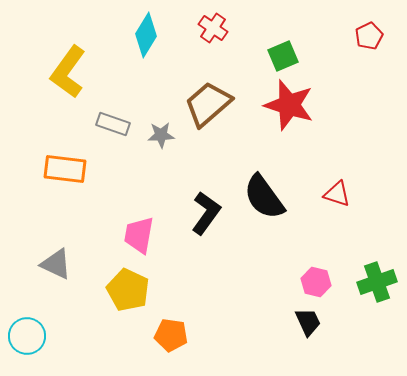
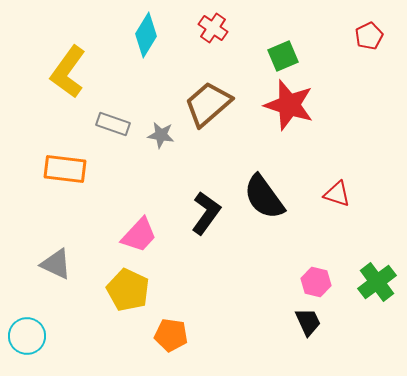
gray star: rotated 12 degrees clockwise
pink trapezoid: rotated 147 degrees counterclockwise
green cross: rotated 18 degrees counterclockwise
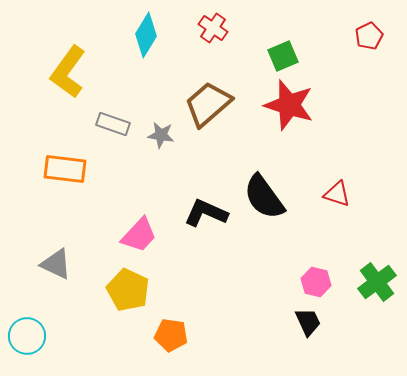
black L-shape: rotated 102 degrees counterclockwise
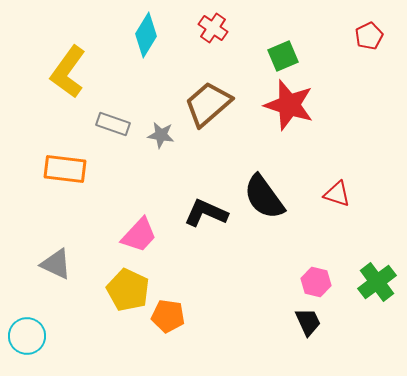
orange pentagon: moved 3 px left, 19 px up
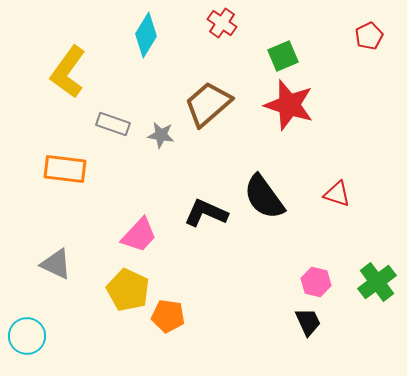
red cross: moved 9 px right, 5 px up
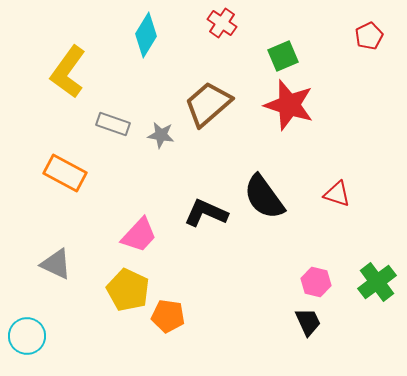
orange rectangle: moved 4 px down; rotated 21 degrees clockwise
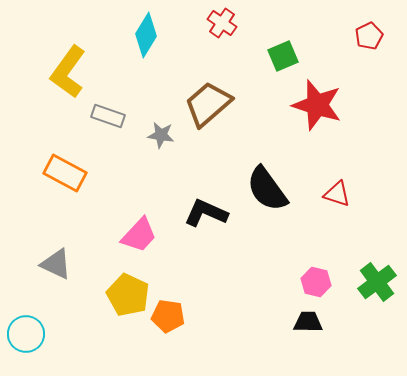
red star: moved 28 px right
gray rectangle: moved 5 px left, 8 px up
black semicircle: moved 3 px right, 8 px up
yellow pentagon: moved 5 px down
black trapezoid: rotated 64 degrees counterclockwise
cyan circle: moved 1 px left, 2 px up
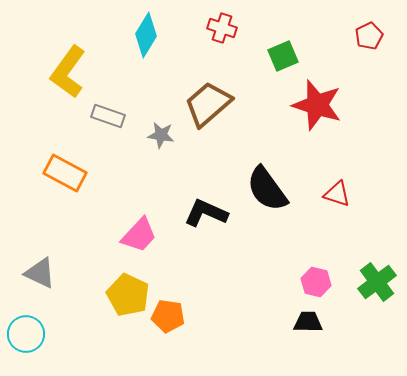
red cross: moved 5 px down; rotated 16 degrees counterclockwise
gray triangle: moved 16 px left, 9 px down
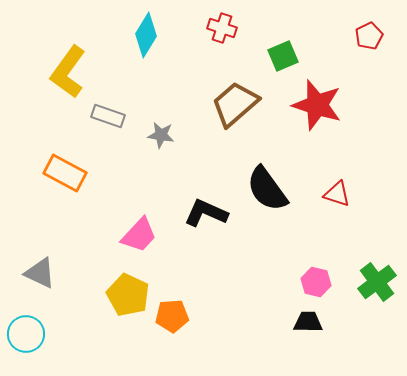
brown trapezoid: moved 27 px right
orange pentagon: moved 4 px right; rotated 12 degrees counterclockwise
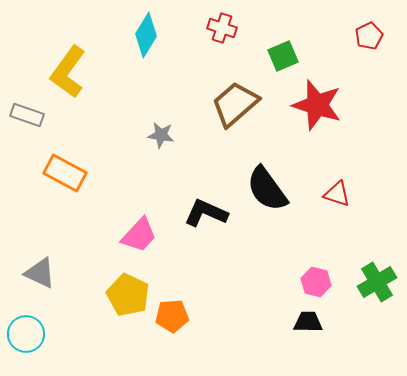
gray rectangle: moved 81 px left, 1 px up
green cross: rotated 6 degrees clockwise
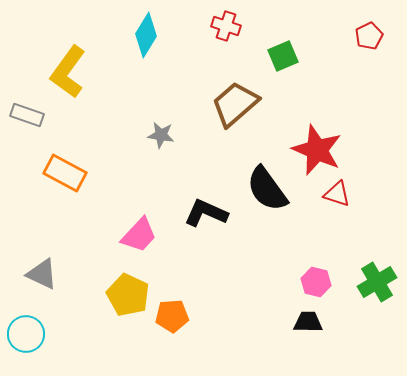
red cross: moved 4 px right, 2 px up
red star: moved 45 px down; rotated 6 degrees clockwise
gray triangle: moved 2 px right, 1 px down
